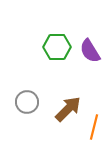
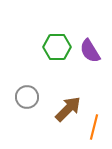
gray circle: moved 5 px up
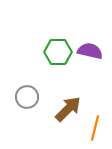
green hexagon: moved 1 px right, 5 px down
purple semicircle: rotated 135 degrees clockwise
orange line: moved 1 px right, 1 px down
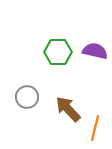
purple semicircle: moved 5 px right
brown arrow: rotated 88 degrees counterclockwise
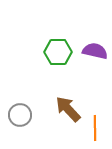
gray circle: moved 7 px left, 18 px down
orange line: rotated 15 degrees counterclockwise
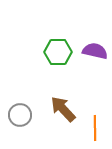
brown arrow: moved 5 px left
